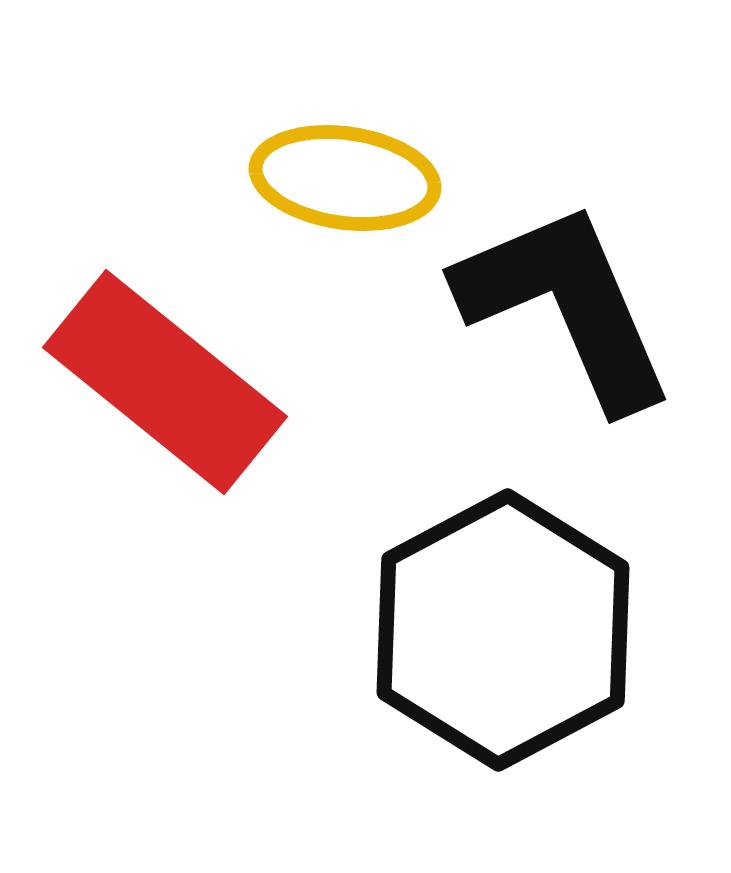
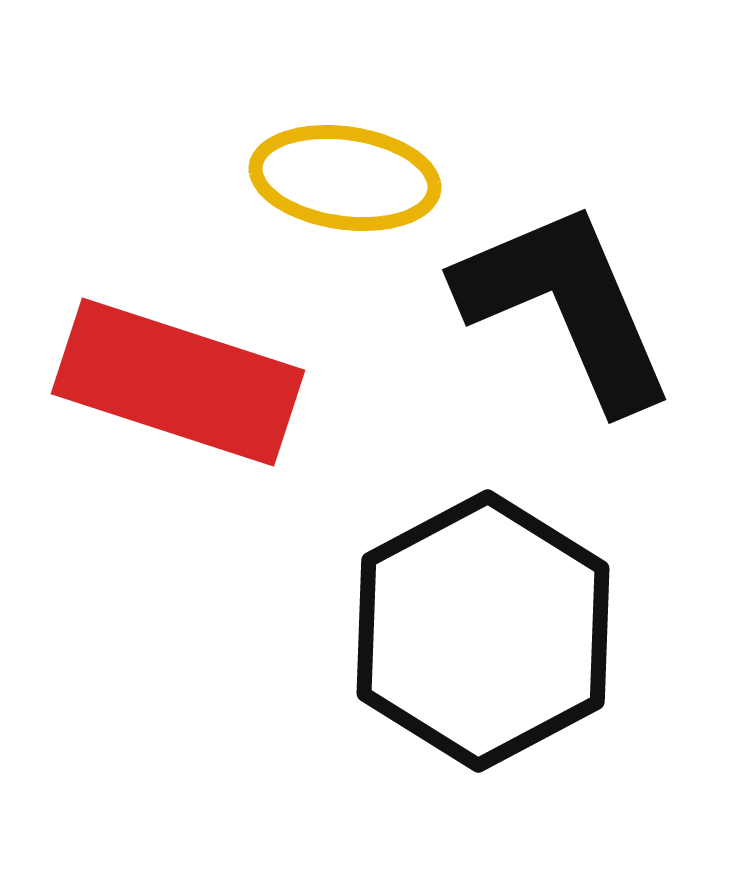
red rectangle: moved 13 px right; rotated 21 degrees counterclockwise
black hexagon: moved 20 px left, 1 px down
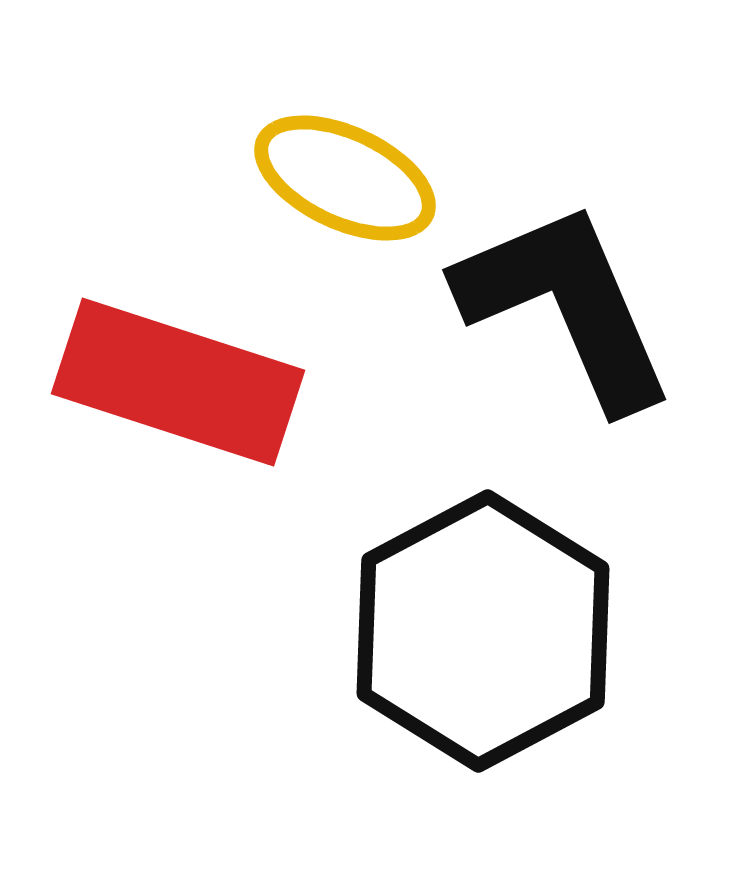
yellow ellipse: rotated 17 degrees clockwise
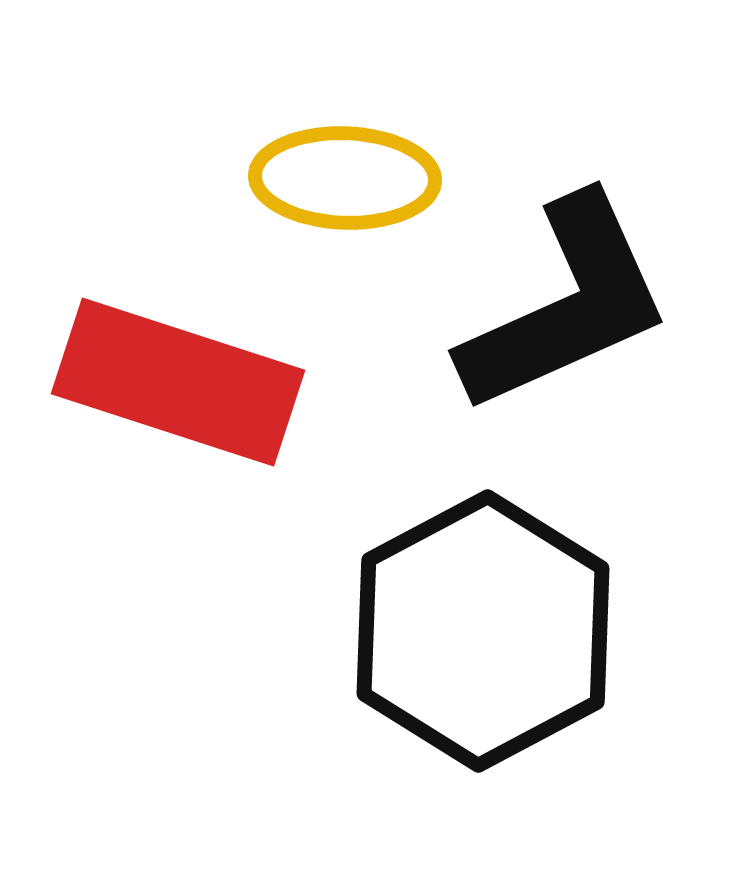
yellow ellipse: rotated 23 degrees counterclockwise
black L-shape: rotated 89 degrees clockwise
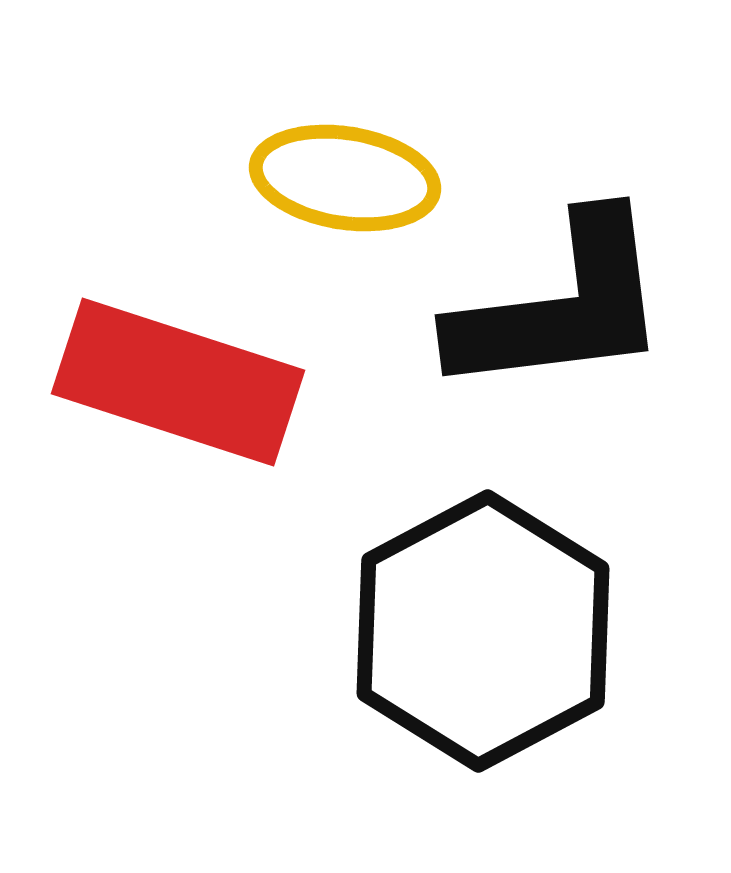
yellow ellipse: rotated 7 degrees clockwise
black L-shape: moved 5 px left, 1 px down; rotated 17 degrees clockwise
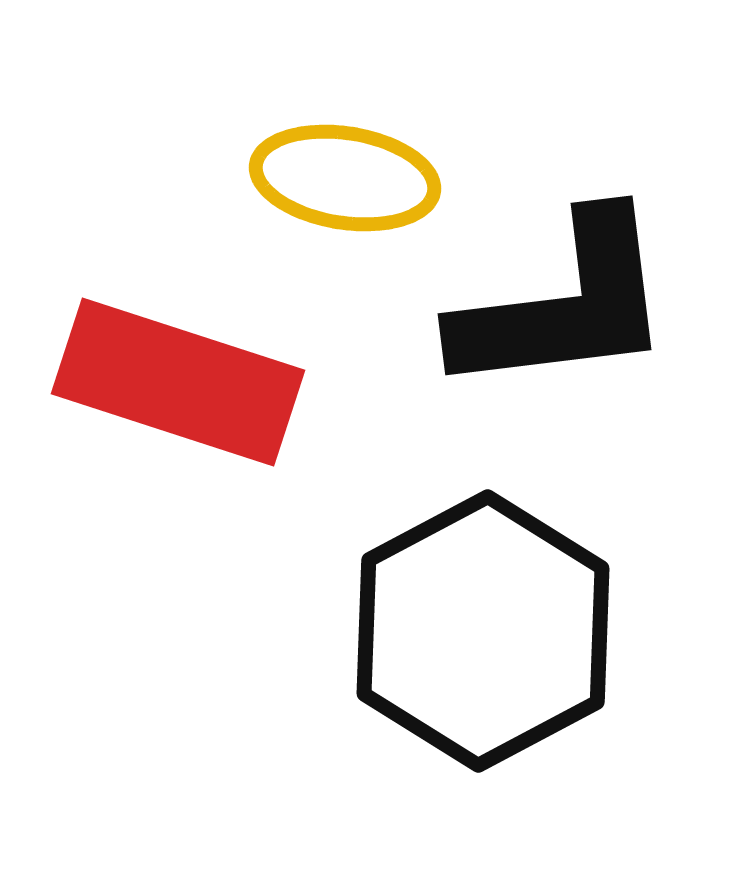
black L-shape: moved 3 px right, 1 px up
